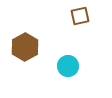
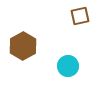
brown hexagon: moved 2 px left, 1 px up
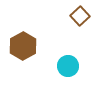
brown square: rotated 30 degrees counterclockwise
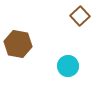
brown hexagon: moved 5 px left, 2 px up; rotated 20 degrees counterclockwise
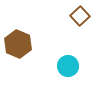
brown hexagon: rotated 12 degrees clockwise
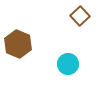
cyan circle: moved 2 px up
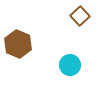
cyan circle: moved 2 px right, 1 px down
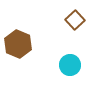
brown square: moved 5 px left, 4 px down
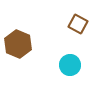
brown square: moved 3 px right, 4 px down; rotated 18 degrees counterclockwise
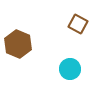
cyan circle: moved 4 px down
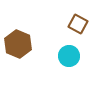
cyan circle: moved 1 px left, 13 px up
